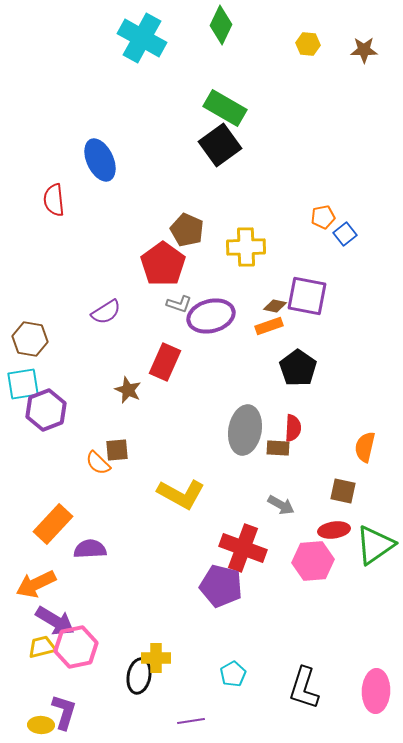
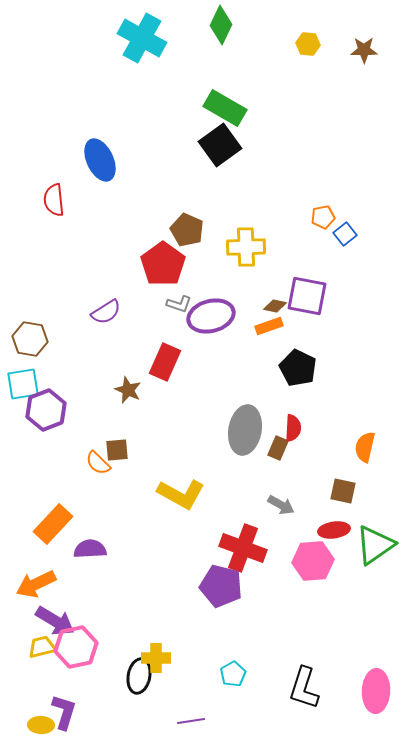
black pentagon at (298, 368): rotated 9 degrees counterclockwise
brown rectangle at (278, 448): rotated 70 degrees counterclockwise
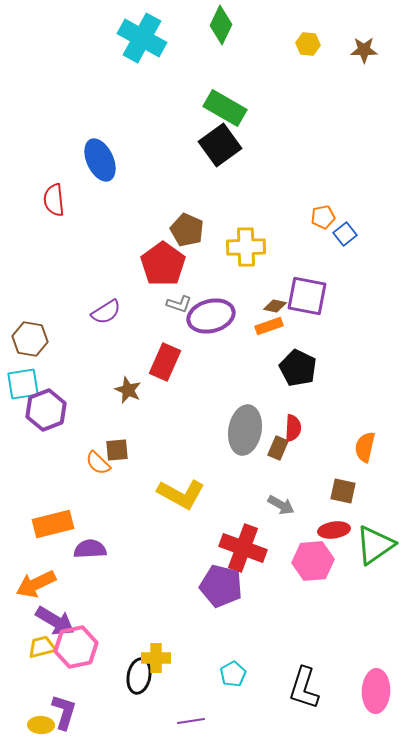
orange rectangle at (53, 524): rotated 33 degrees clockwise
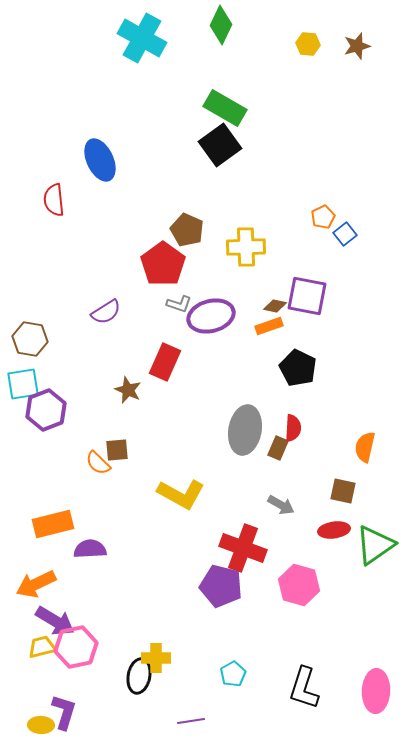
brown star at (364, 50): moved 7 px left, 4 px up; rotated 16 degrees counterclockwise
orange pentagon at (323, 217): rotated 15 degrees counterclockwise
pink hexagon at (313, 561): moved 14 px left, 24 px down; rotated 21 degrees clockwise
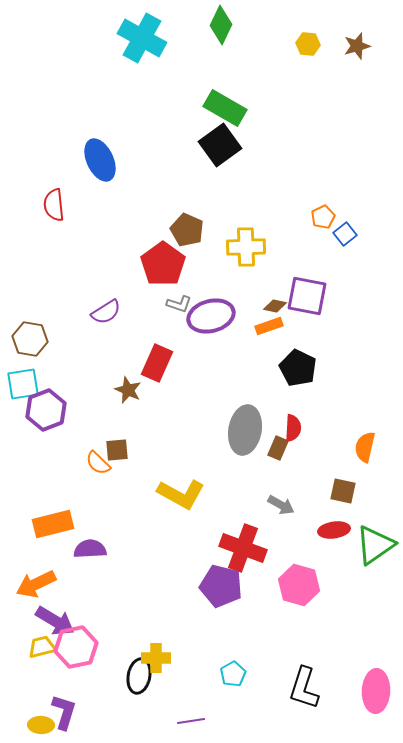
red semicircle at (54, 200): moved 5 px down
red rectangle at (165, 362): moved 8 px left, 1 px down
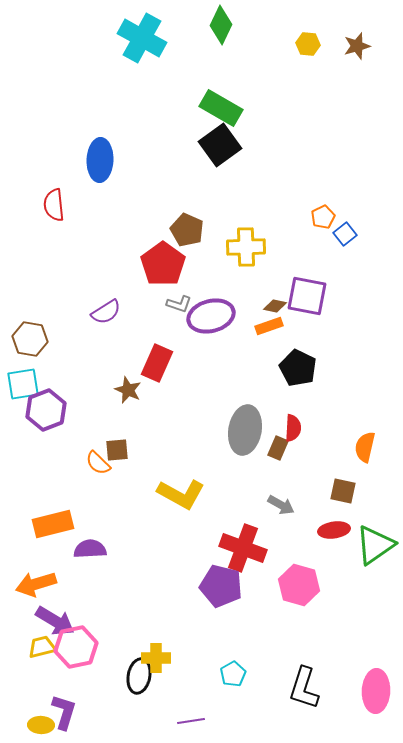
green rectangle at (225, 108): moved 4 px left
blue ellipse at (100, 160): rotated 27 degrees clockwise
orange arrow at (36, 584): rotated 9 degrees clockwise
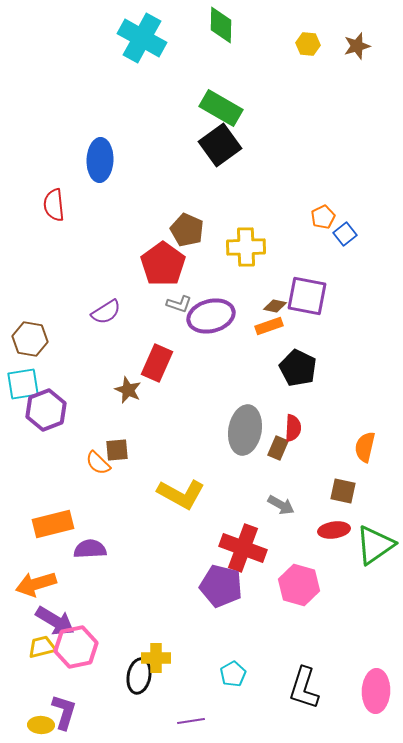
green diamond at (221, 25): rotated 24 degrees counterclockwise
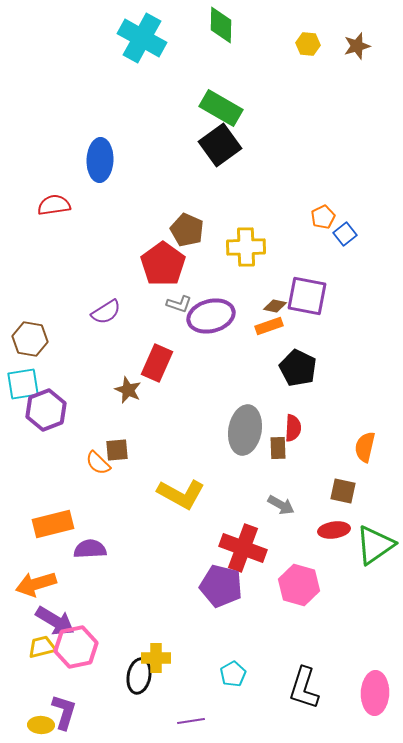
red semicircle at (54, 205): rotated 88 degrees clockwise
brown rectangle at (278, 448): rotated 25 degrees counterclockwise
pink ellipse at (376, 691): moved 1 px left, 2 px down
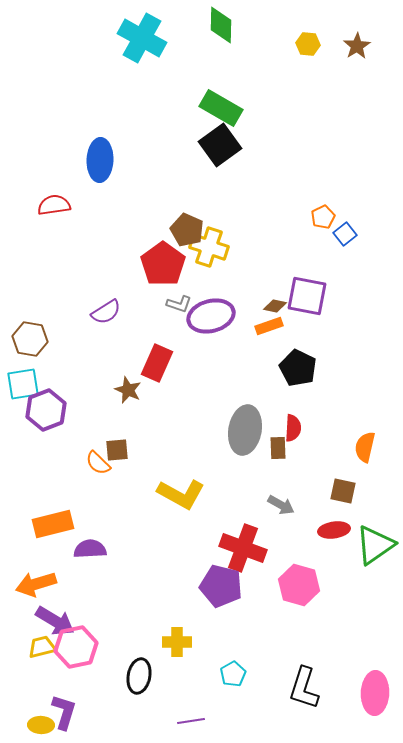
brown star at (357, 46): rotated 16 degrees counterclockwise
yellow cross at (246, 247): moved 37 px left; rotated 21 degrees clockwise
yellow cross at (156, 658): moved 21 px right, 16 px up
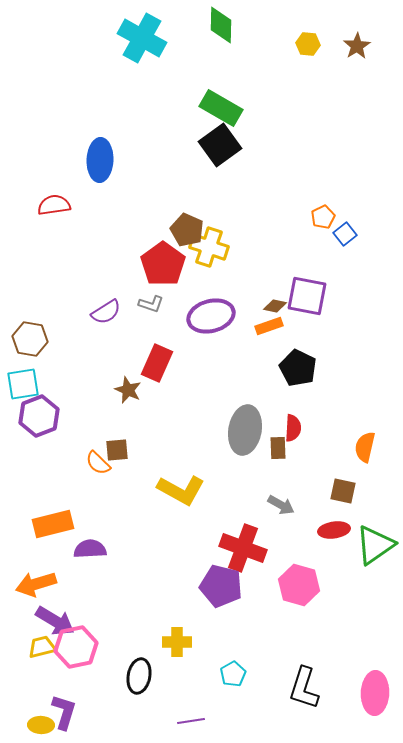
gray L-shape at (179, 304): moved 28 px left
purple hexagon at (46, 410): moved 7 px left, 6 px down
yellow L-shape at (181, 494): moved 4 px up
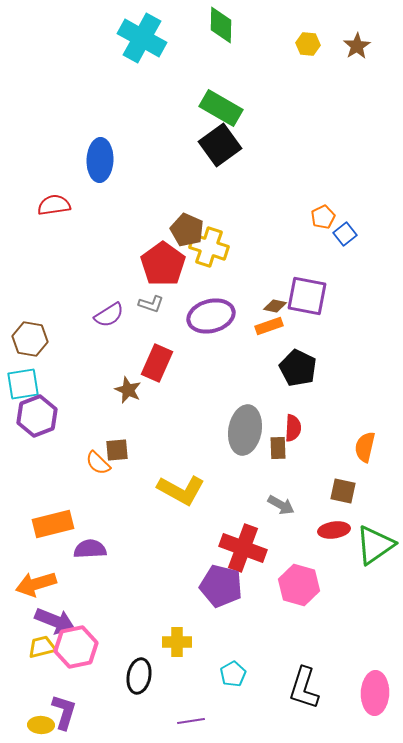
purple semicircle at (106, 312): moved 3 px right, 3 px down
purple hexagon at (39, 416): moved 2 px left
purple arrow at (55, 621): rotated 9 degrees counterclockwise
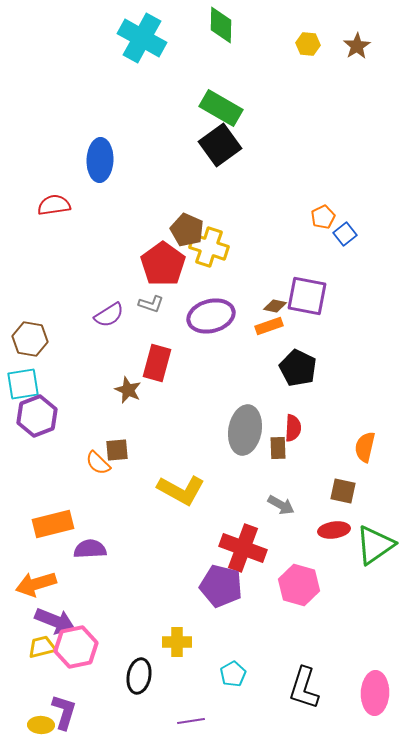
red rectangle at (157, 363): rotated 9 degrees counterclockwise
